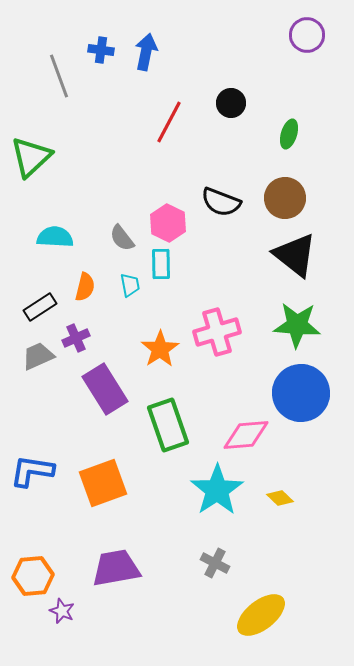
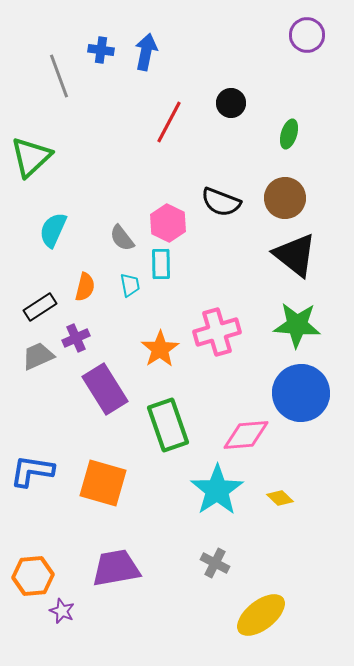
cyan semicircle: moved 2 px left, 7 px up; rotated 69 degrees counterclockwise
orange square: rotated 36 degrees clockwise
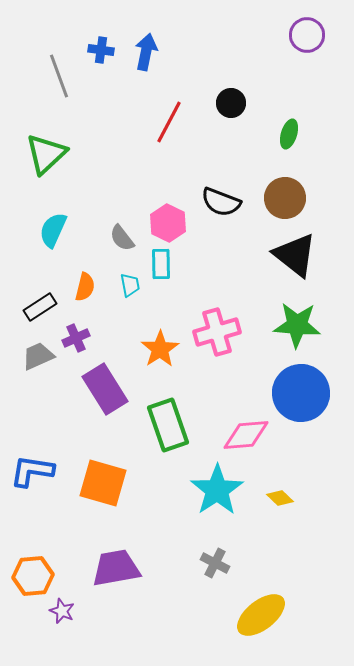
green triangle: moved 15 px right, 3 px up
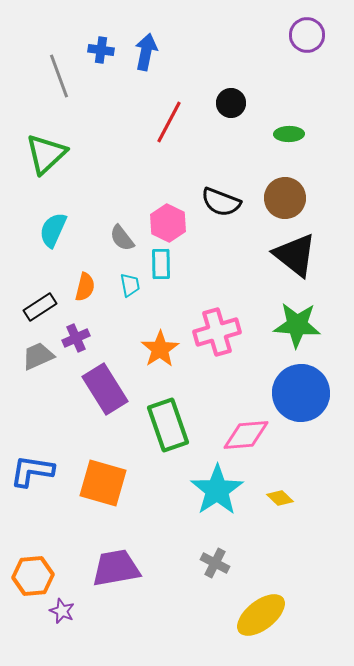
green ellipse: rotated 72 degrees clockwise
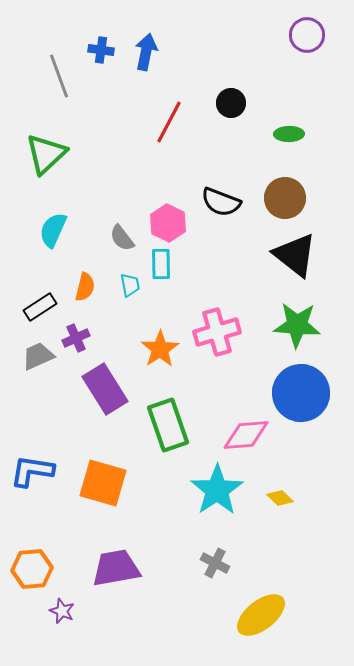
orange hexagon: moved 1 px left, 7 px up
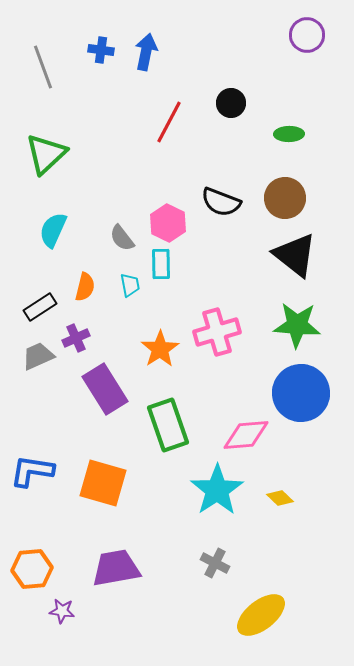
gray line: moved 16 px left, 9 px up
purple star: rotated 15 degrees counterclockwise
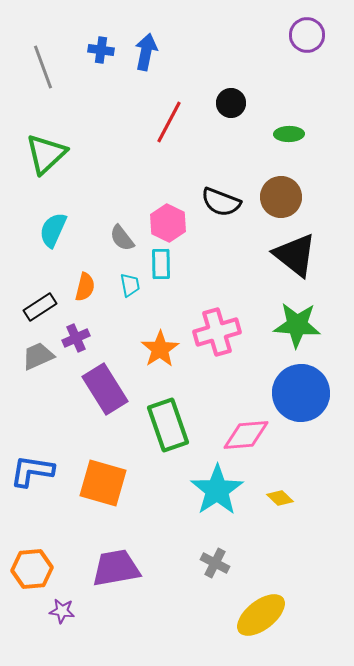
brown circle: moved 4 px left, 1 px up
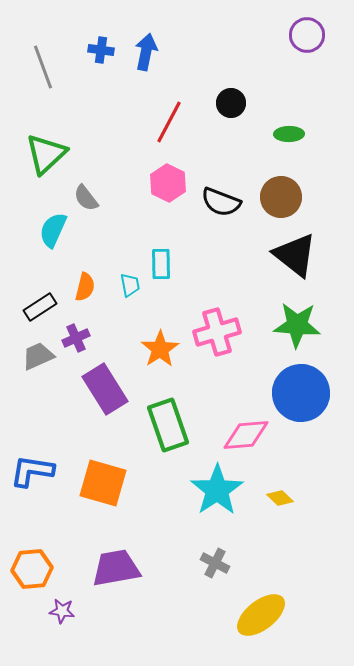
pink hexagon: moved 40 px up
gray semicircle: moved 36 px left, 40 px up
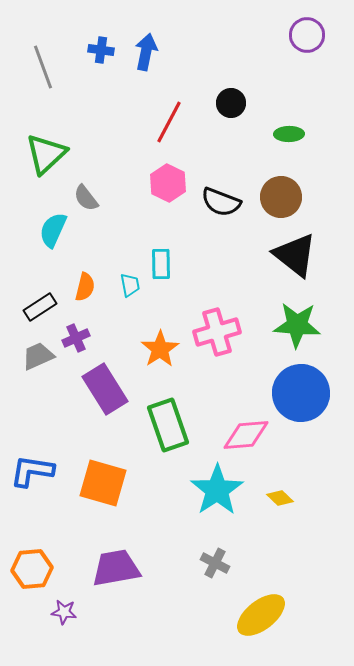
purple star: moved 2 px right, 1 px down
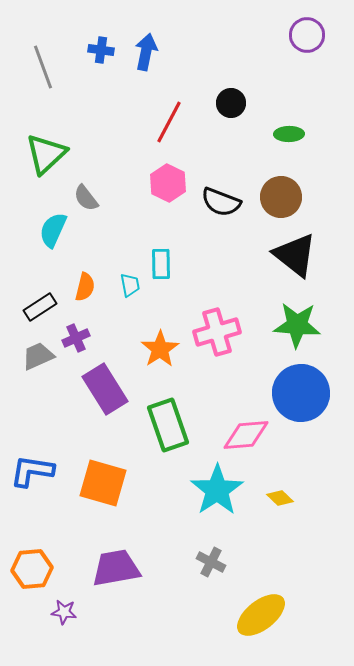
gray cross: moved 4 px left, 1 px up
